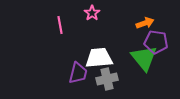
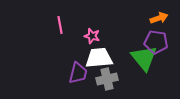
pink star: moved 23 px down; rotated 21 degrees counterclockwise
orange arrow: moved 14 px right, 5 px up
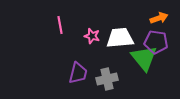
white trapezoid: moved 21 px right, 20 px up
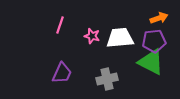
pink line: rotated 30 degrees clockwise
purple pentagon: moved 2 px left, 1 px up; rotated 15 degrees counterclockwise
green triangle: moved 7 px right, 4 px down; rotated 24 degrees counterclockwise
purple trapezoid: moved 16 px left; rotated 10 degrees clockwise
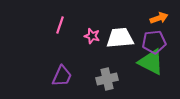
purple pentagon: moved 1 px down
purple trapezoid: moved 3 px down
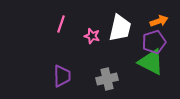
orange arrow: moved 3 px down
pink line: moved 1 px right, 1 px up
white trapezoid: moved 10 px up; rotated 108 degrees clockwise
purple pentagon: rotated 10 degrees counterclockwise
purple trapezoid: rotated 25 degrees counterclockwise
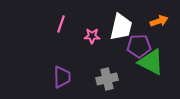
white trapezoid: moved 1 px right, 1 px up
pink star: rotated 14 degrees counterclockwise
purple pentagon: moved 15 px left, 4 px down; rotated 15 degrees clockwise
purple trapezoid: moved 1 px down
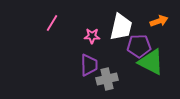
pink line: moved 9 px left, 1 px up; rotated 12 degrees clockwise
purple trapezoid: moved 27 px right, 12 px up
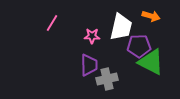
orange arrow: moved 8 px left, 5 px up; rotated 36 degrees clockwise
